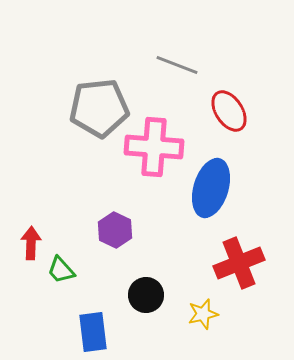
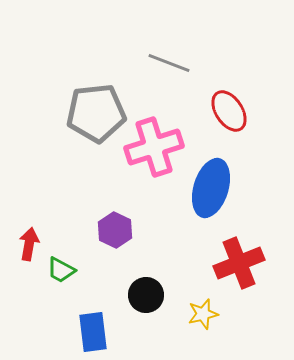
gray line: moved 8 px left, 2 px up
gray pentagon: moved 3 px left, 5 px down
pink cross: rotated 22 degrees counterclockwise
red arrow: moved 2 px left, 1 px down; rotated 8 degrees clockwise
green trapezoid: rotated 20 degrees counterclockwise
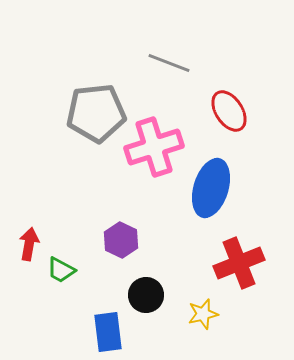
purple hexagon: moved 6 px right, 10 px down
blue rectangle: moved 15 px right
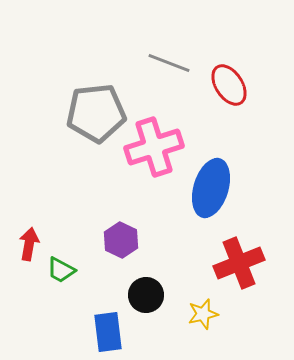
red ellipse: moved 26 px up
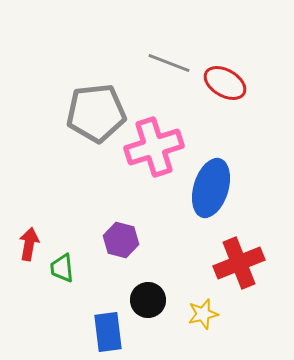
red ellipse: moved 4 px left, 2 px up; rotated 27 degrees counterclockwise
purple hexagon: rotated 12 degrees counterclockwise
green trapezoid: moved 1 px right, 2 px up; rotated 56 degrees clockwise
black circle: moved 2 px right, 5 px down
